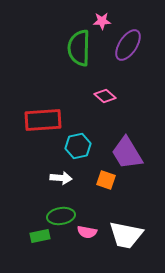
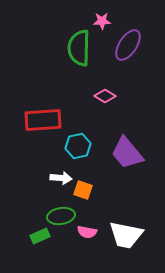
pink diamond: rotated 10 degrees counterclockwise
purple trapezoid: rotated 9 degrees counterclockwise
orange square: moved 23 px left, 10 px down
green rectangle: rotated 12 degrees counterclockwise
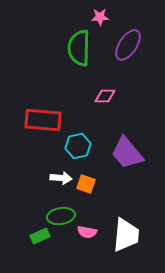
pink star: moved 2 px left, 4 px up
pink diamond: rotated 30 degrees counterclockwise
red rectangle: rotated 9 degrees clockwise
orange square: moved 3 px right, 6 px up
white trapezoid: rotated 96 degrees counterclockwise
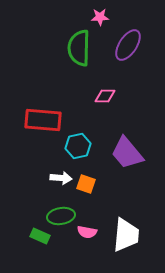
green rectangle: rotated 48 degrees clockwise
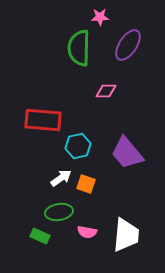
pink diamond: moved 1 px right, 5 px up
white arrow: rotated 40 degrees counterclockwise
green ellipse: moved 2 px left, 4 px up
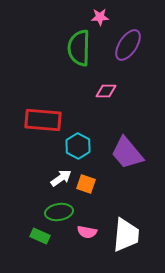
cyan hexagon: rotated 20 degrees counterclockwise
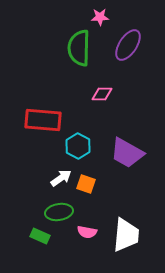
pink diamond: moved 4 px left, 3 px down
purple trapezoid: rotated 21 degrees counterclockwise
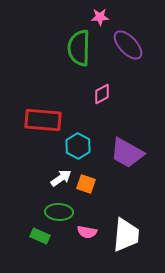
purple ellipse: rotated 76 degrees counterclockwise
pink diamond: rotated 30 degrees counterclockwise
green ellipse: rotated 12 degrees clockwise
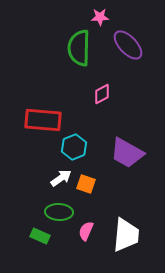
cyan hexagon: moved 4 px left, 1 px down; rotated 10 degrees clockwise
pink semicircle: moved 1 px left, 1 px up; rotated 102 degrees clockwise
